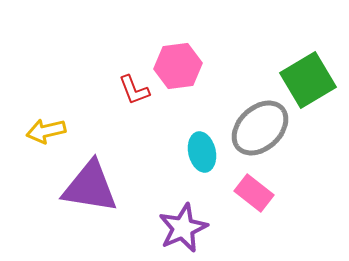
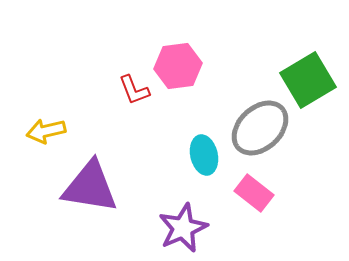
cyan ellipse: moved 2 px right, 3 px down
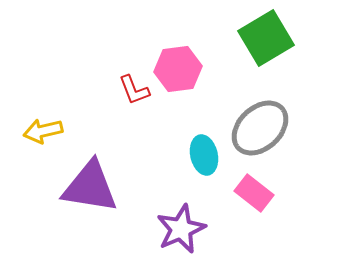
pink hexagon: moved 3 px down
green square: moved 42 px left, 42 px up
yellow arrow: moved 3 px left
purple star: moved 2 px left, 1 px down
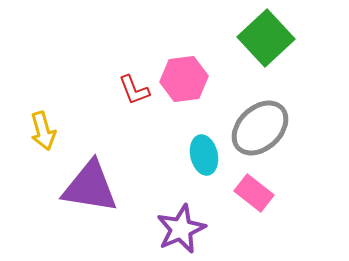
green square: rotated 12 degrees counterclockwise
pink hexagon: moved 6 px right, 10 px down
yellow arrow: rotated 93 degrees counterclockwise
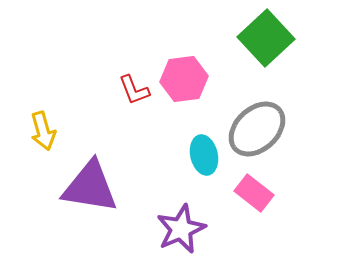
gray ellipse: moved 3 px left, 1 px down
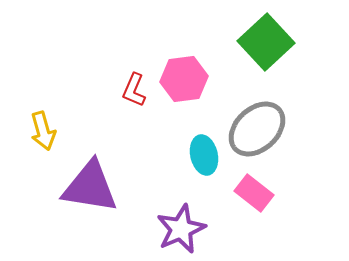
green square: moved 4 px down
red L-shape: rotated 44 degrees clockwise
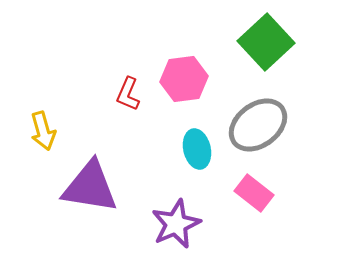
red L-shape: moved 6 px left, 4 px down
gray ellipse: moved 1 px right, 4 px up; rotated 6 degrees clockwise
cyan ellipse: moved 7 px left, 6 px up
purple star: moved 5 px left, 5 px up
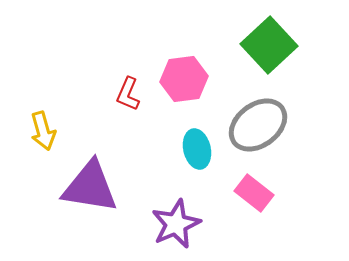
green square: moved 3 px right, 3 px down
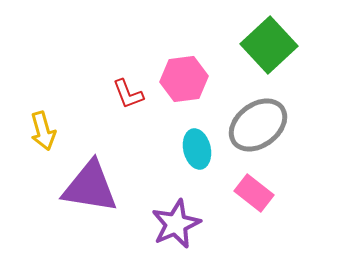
red L-shape: rotated 44 degrees counterclockwise
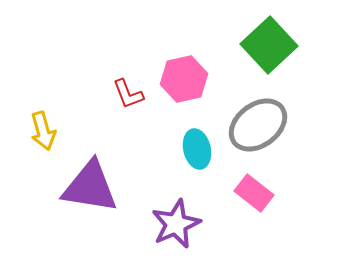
pink hexagon: rotated 6 degrees counterclockwise
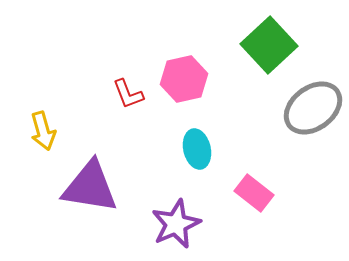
gray ellipse: moved 55 px right, 17 px up
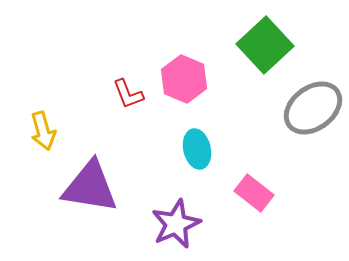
green square: moved 4 px left
pink hexagon: rotated 24 degrees counterclockwise
